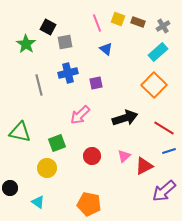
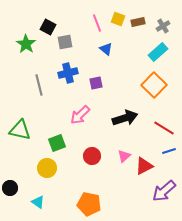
brown rectangle: rotated 32 degrees counterclockwise
green triangle: moved 2 px up
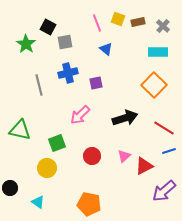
gray cross: rotated 16 degrees counterclockwise
cyan rectangle: rotated 42 degrees clockwise
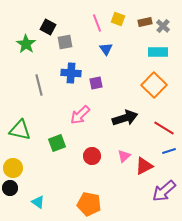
brown rectangle: moved 7 px right
blue triangle: rotated 16 degrees clockwise
blue cross: moved 3 px right; rotated 18 degrees clockwise
yellow circle: moved 34 px left
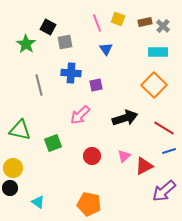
purple square: moved 2 px down
green square: moved 4 px left
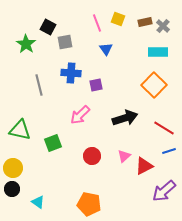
black circle: moved 2 px right, 1 px down
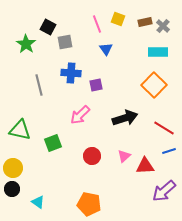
pink line: moved 1 px down
red triangle: moved 1 px right; rotated 24 degrees clockwise
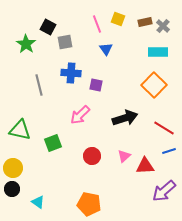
purple square: rotated 24 degrees clockwise
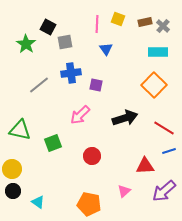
pink line: rotated 24 degrees clockwise
blue cross: rotated 12 degrees counterclockwise
gray line: rotated 65 degrees clockwise
pink triangle: moved 35 px down
yellow circle: moved 1 px left, 1 px down
black circle: moved 1 px right, 2 px down
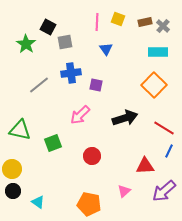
pink line: moved 2 px up
blue line: rotated 48 degrees counterclockwise
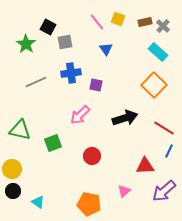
pink line: rotated 42 degrees counterclockwise
cyan rectangle: rotated 42 degrees clockwise
gray line: moved 3 px left, 3 px up; rotated 15 degrees clockwise
